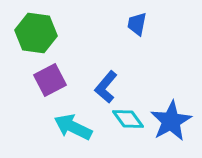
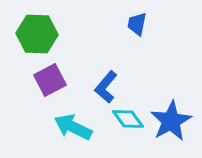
green hexagon: moved 1 px right, 1 px down; rotated 6 degrees counterclockwise
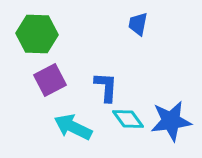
blue trapezoid: moved 1 px right
blue L-shape: rotated 144 degrees clockwise
blue star: rotated 21 degrees clockwise
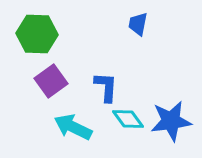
purple square: moved 1 px right, 1 px down; rotated 8 degrees counterclockwise
